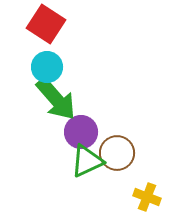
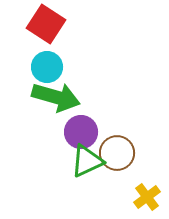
green arrow: moved 2 px up; rotated 33 degrees counterclockwise
yellow cross: rotated 32 degrees clockwise
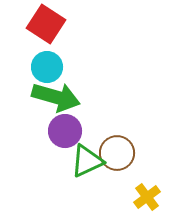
purple circle: moved 16 px left, 1 px up
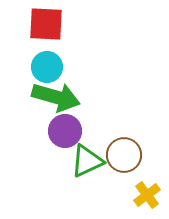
red square: rotated 30 degrees counterclockwise
brown circle: moved 7 px right, 2 px down
yellow cross: moved 2 px up
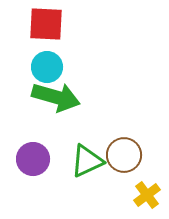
purple circle: moved 32 px left, 28 px down
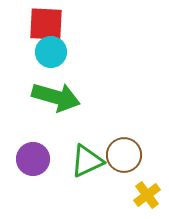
cyan circle: moved 4 px right, 15 px up
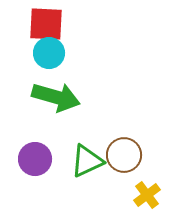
cyan circle: moved 2 px left, 1 px down
purple circle: moved 2 px right
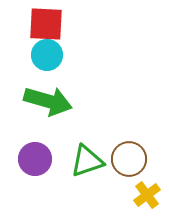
cyan circle: moved 2 px left, 2 px down
green arrow: moved 8 px left, 4 px down
brown circle: moved 5 px right, 4 px down
green triangle: rotated 6 degrees clockwise
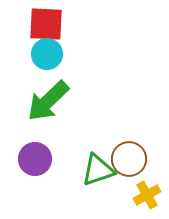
cyan circle: moved 1 px up
green arrow: rotated 120 degrees clockwise
green triangle: moved 11 px right, 9 px down
yellow cross: rotated 8 degrees clockwise
